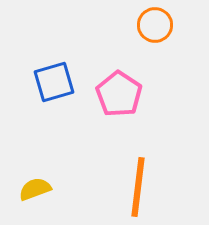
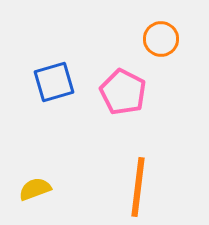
orange circle: moved 6 px right, 14 px down
pink pentagon: moved 4 px right, 2 px up; rotated 6 degrees counterclockwise
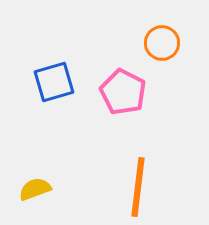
orange circle: moved 1 px right, 4 px down
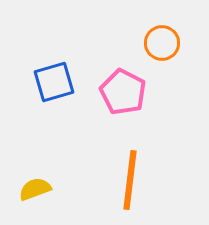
orange line: moved 8 px left, 7 px up
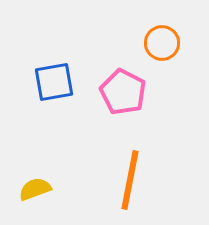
blue square: rotated 6 degrees clockwise
orange line: rotated 4 degrees clockwise
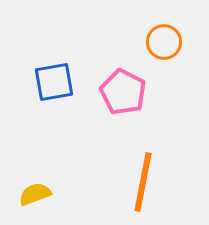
orange circle: moved 2 px right, 1 px up
orange line: moved 13 px right, 2 px down
yellow semicircle: moved 5 px down
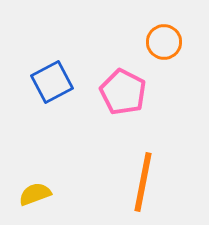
blue square: moved 2 px left; rotated 18 degrees counterclockwise
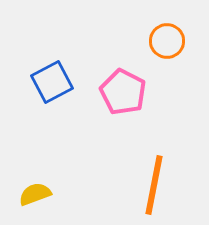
orange circle: moved 3 px right, 1 px up
orange line: moved 11 px right, 3 px down
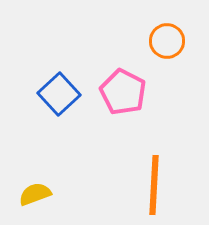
blue square: moved 7 px right, 12 px down; rotated 15 degrees counterclockwise
orange line: rotated 8 degrees counterclockwise
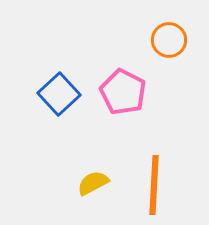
orange circle: moved 2 px right, 1 px up
yellow semicircle: moved 58 px right, 11 px up; rotated 8 degrees counterclockwise
